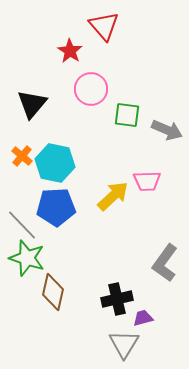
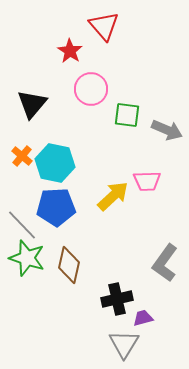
brown diamond: moved 16 px right, 27 px up
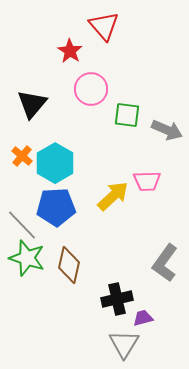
cyan hexagon: rotated 18 degrees clockwise
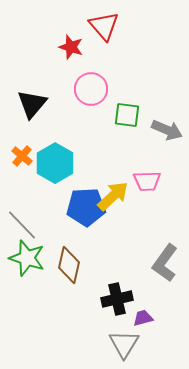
red star: moved 1 px right, 4 px up; rotated 15 degrees counterclockwise
blue pentagon: moved 30 px right
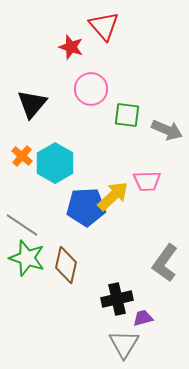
gray line: rotated 12 degrees counterclockwise
brown diamond: moved 3 px left
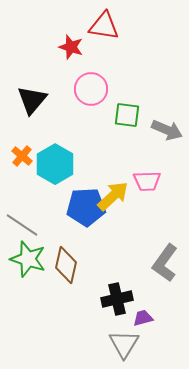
red triangle: rotated 40 degrees counterclockwise
black triangle: moved 4 px up
cyan hexagon: moved 1 px down
green star: moved 1 px right, 1 px down
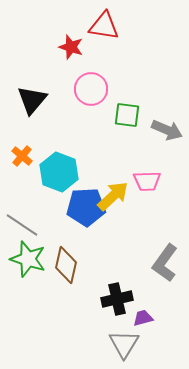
cyan hexagon: moved 4 px right, 8 px down; rotated 9 degrees counterclockwise
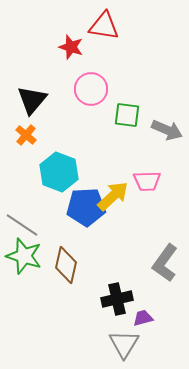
orange cross: moved 4 px right, 21 px up
green star: moved 4 px left, 3 px up
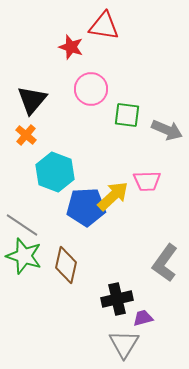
cyan hexagon: moved 4 px left
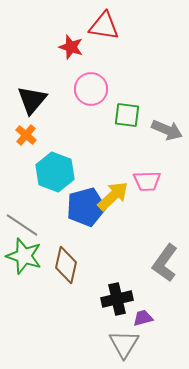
blue pentagon: rotated 12 degrees counterclockwise
